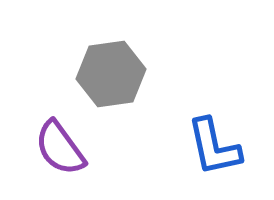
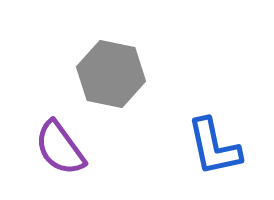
gray hexagon: rotated 20 degrees clockwise
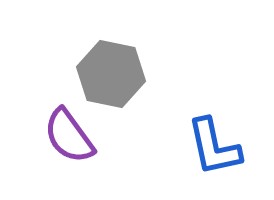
purple semicircle: moved 9 px right, 12 px up
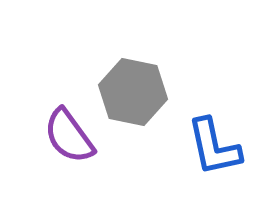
gray hexagon: moved 22 px right, 18 px down
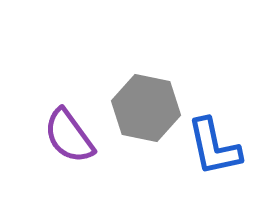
gray hexagon: moved 13 px right, 16 px down
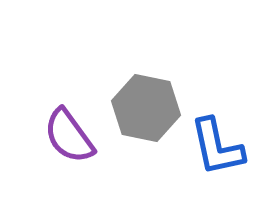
blue L-shape: moved 3 px right
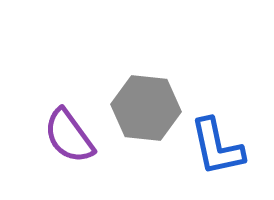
gray hexagon: rotated 6 degrees counterclockwise
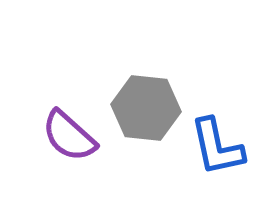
purple semicircle: rotated 12 degrees counterclockwise
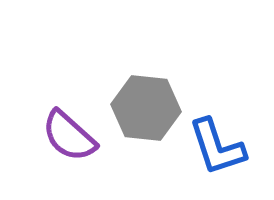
blue L-shape: rotated 6 degrees counterclockwise
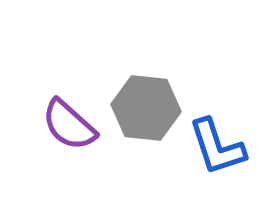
purple semicircle: moved 11 px up
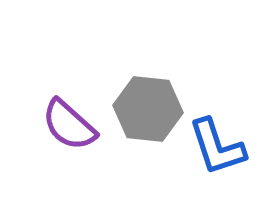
gray hexagon: moved 2 px right, 1 px down
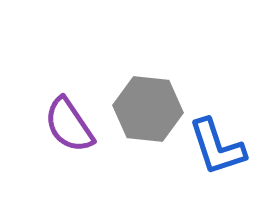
purple semicircle: rotated 14 degrees clockwise
